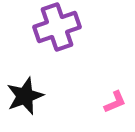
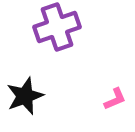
pink L-shape: moved 3 px up
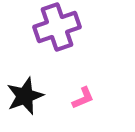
pink L-shape: moved 32 px left, 1 px up
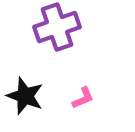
black star: rotated 30 degrees counterclockwise
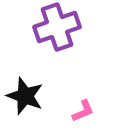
pink L-shape: moved 13 px down
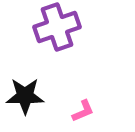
black star: rotated 21 degrees counterclockwise
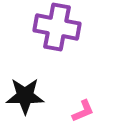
purple cross: rotated 30 degrees clockwise
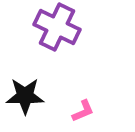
purple cross: rotated 15 degrees clockwise
